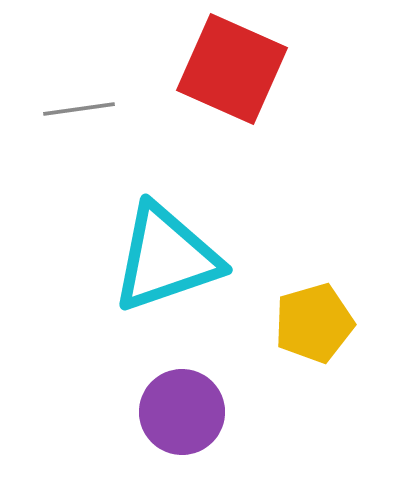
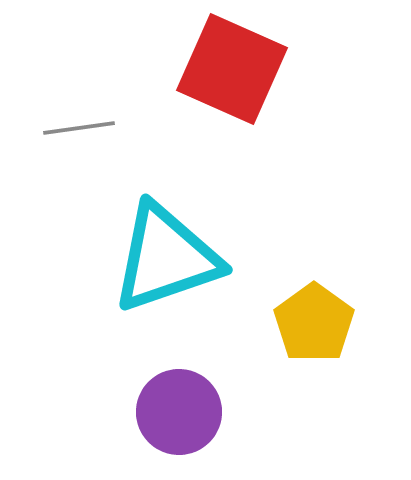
gray line: moved 19 px down
yellow pentagon: rotated 20 degrees counterclockwise
purple circle: moved 3 px left
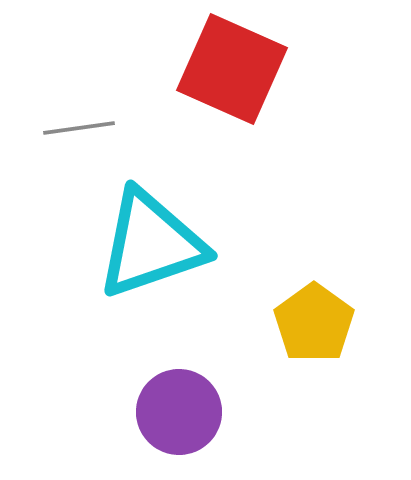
cyan triangle: moved 15 px left, 14 px up
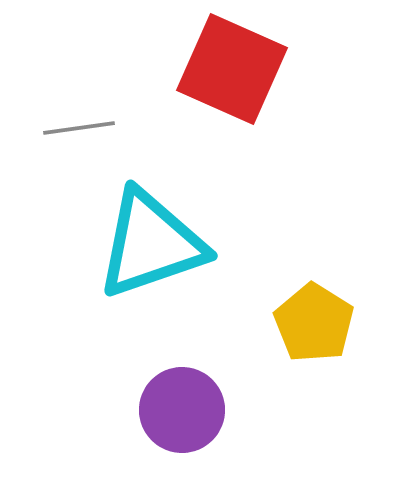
yellow pentagon: rotated 4 degrees counterclockwise
purple circle: moved 3 px right, 2 px up
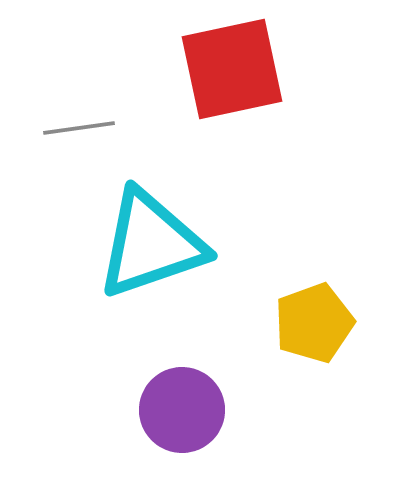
red square: rotated 36 degrees counterclockwise
yellow pentagon: rotated 20 degrees clockwise
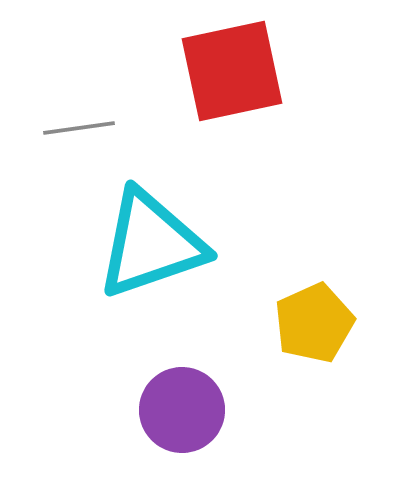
red square: moved 2 px down
yellow pentagon: rotated 4 degrees counterclockwise
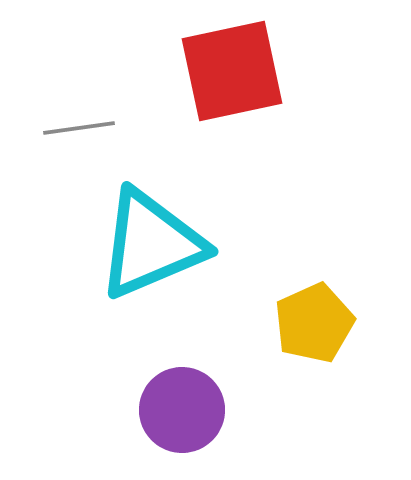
cyan triangle: rotated 4 degrees counterclockwise
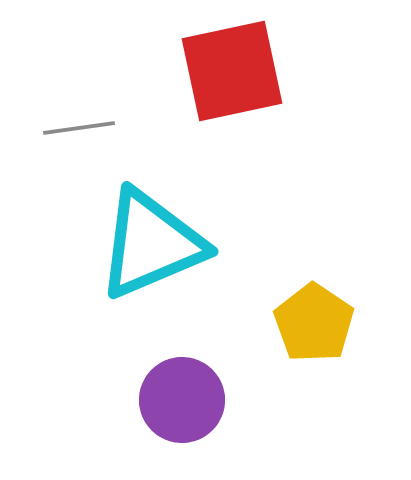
yellow pentagon: rotated 14 degrees counterclockwise
purple circle: moved 10 px up
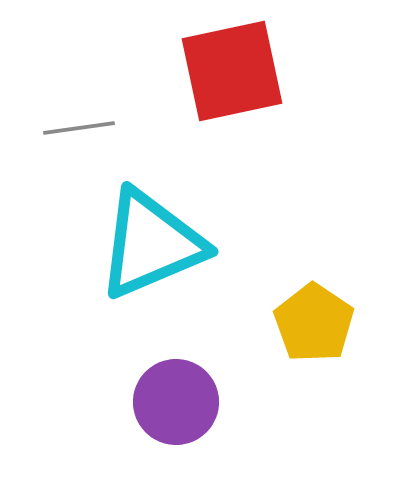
purple circle: moved 6 px left, 2 px down
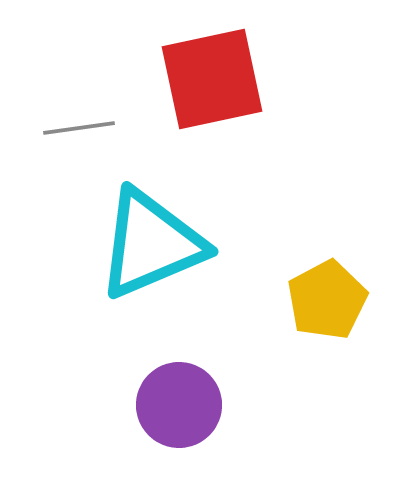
red square: moved 20 px left, 8 px down
yellow pentagon: moved 13 px right, 23 px up; rotated 10 degrees clockwise
purple circle: moved 3 px right, 3 px down
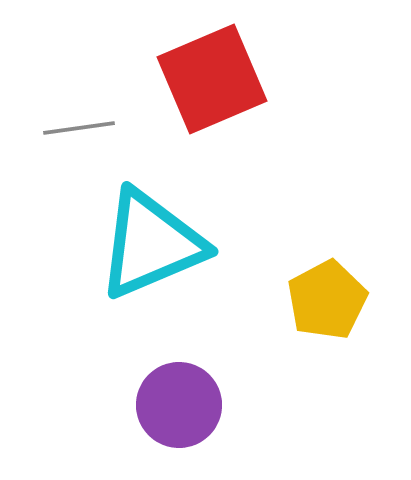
red square: rotated 11 degrees counterclockwise
